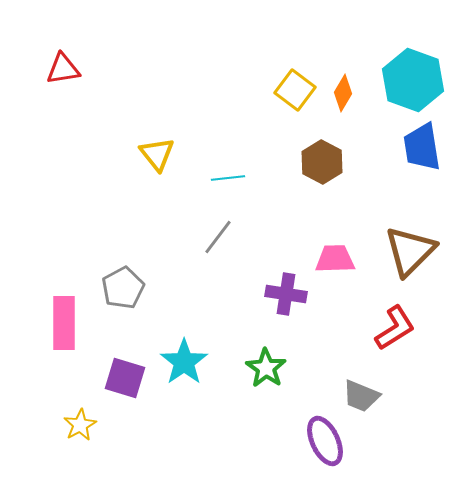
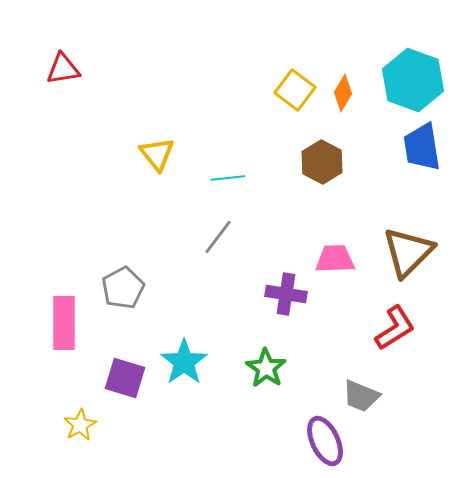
brown triangle: moved 2 px left, 1 px down
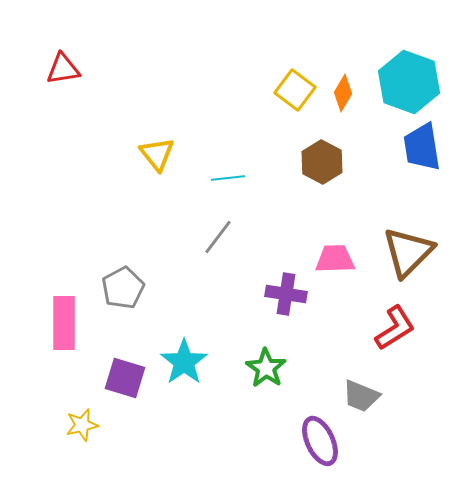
cyan hexagon: moved 4 px left, 2 px down
yellow star: moved 2 px right; rotated 16 degrees clockwise
purple ellipse: moved 5 px left
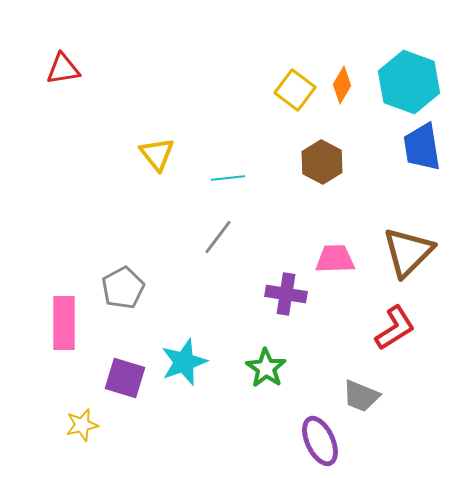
orange diamond: moved 1 px left, 8 px up
cyan star: rotated 15 degrees clockwise
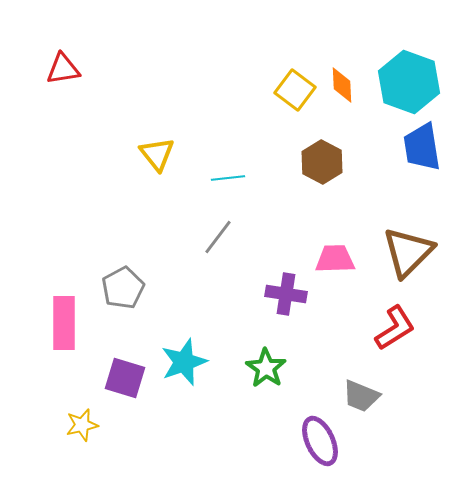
orange diamond: rotated 33 degrees counterclockwise
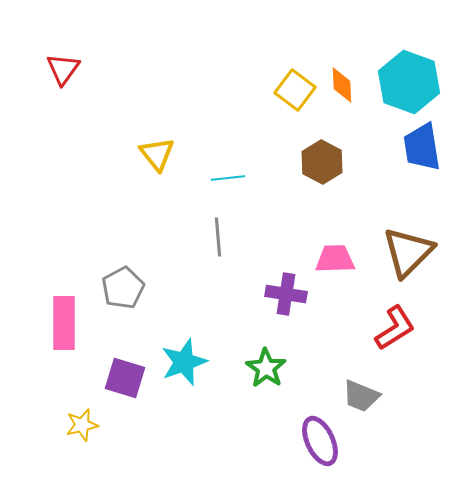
red triangle: rotated 45 degrees counterclockwise
gray line: rotated 42 degrees counterclockwise
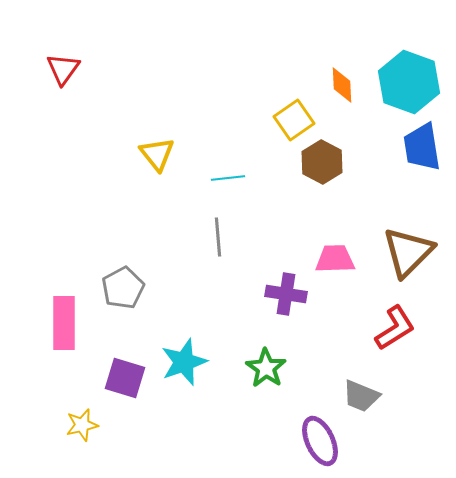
yellow square: moved 1 px left, 30 px down; rotated 18 degrees clockwise
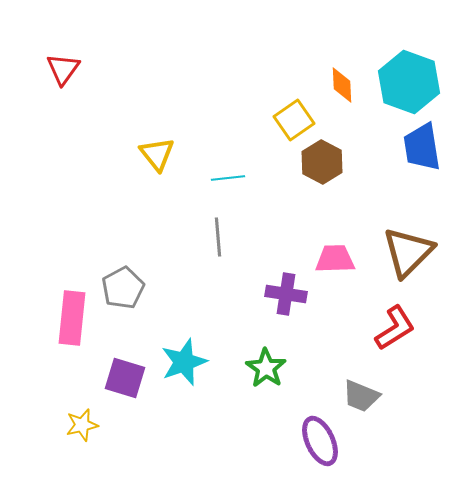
pink rectangle: moved 8 px right, 5 px up; rotated 6 degrees clockwise
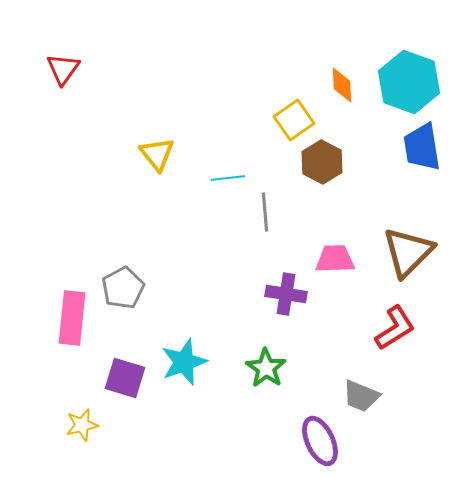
gray line: moved 47 px right, 25 px up
